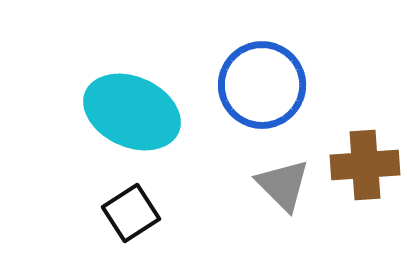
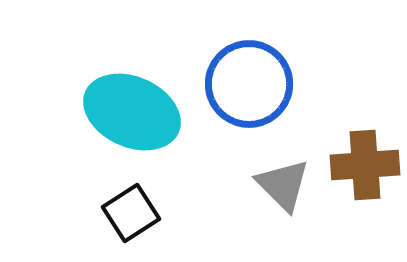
blue circle: moved 13 px left, 1 px up
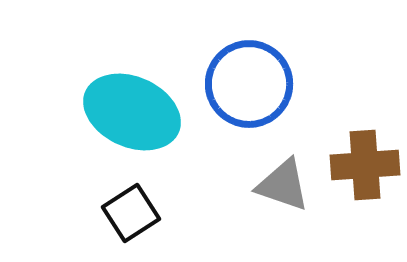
gray triangle: rotated 26 degrees counterclockwise
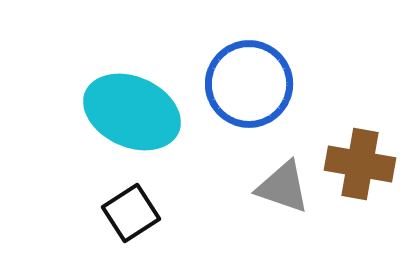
brown cross: moved 5 px left, 1 px up; rotated 14 degrees clockwise
gray triangle: moved 2 px down
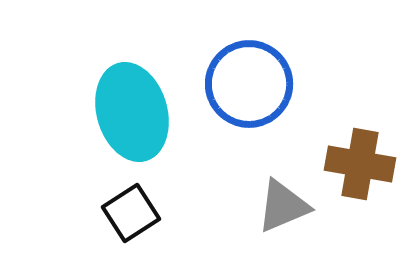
cyan ellipse: rotated 50 degrees clockwise
gray triangle: moved 19 px down; rotated 42 degrees counterclockwise
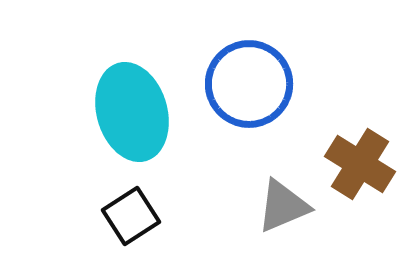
brown cross: rotated 22 degrees clockwise
black square: moved 3 px down
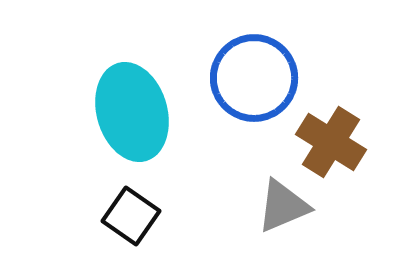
blue circle: moved 5 px right, 6 px up
brown cross: moved 29 px left, 22 px up
black square: rotated 22 degrees counterclockwise
